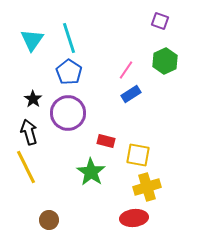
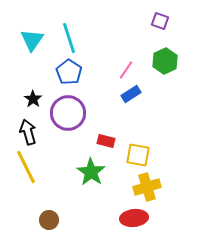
black arrow: moved 1 px left
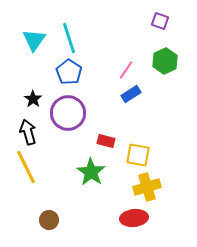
cyan triangle: moved 2 px right
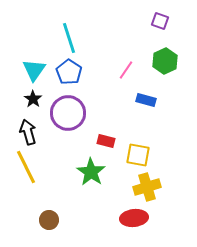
cyan triangle: moved 30 px down
blue rectangle: moved 15 px right, 6 px down; rotated 48 degrees clockwise
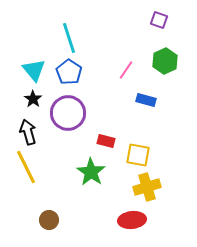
purple square: moved 1 px left, 1 px up
cyan triangle: rotated 15 degrees counterclockwise
red ellipse: moved 2 px left, 2 px down
